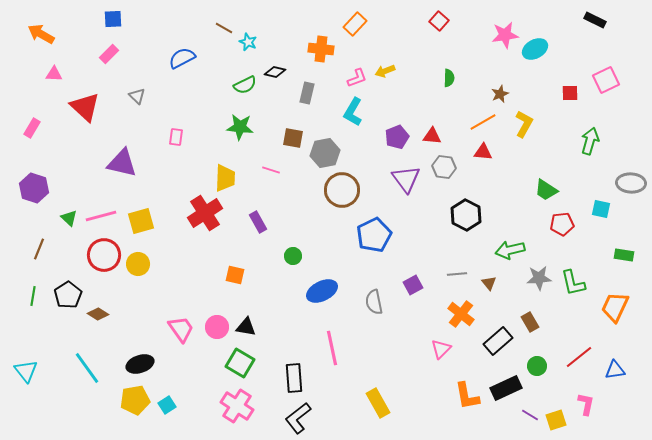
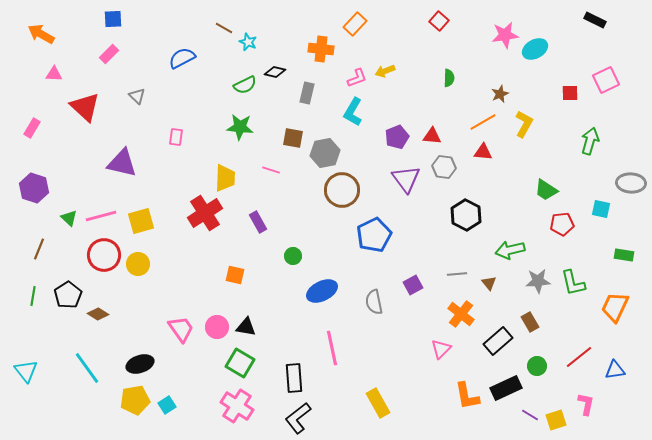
gray star at (539, 278): moved 1 px left, 3 px down
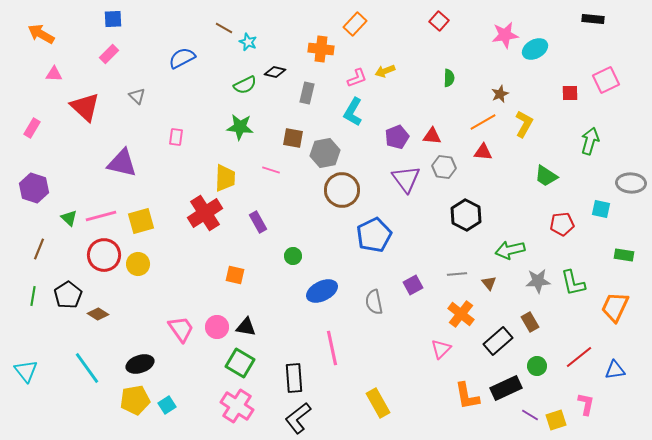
black rectangle at (595, 20): moved 2 px left, 1 px up; rotated 20 degrees counterclockwise
green trapezoid at (546, 190): moved 14 px up
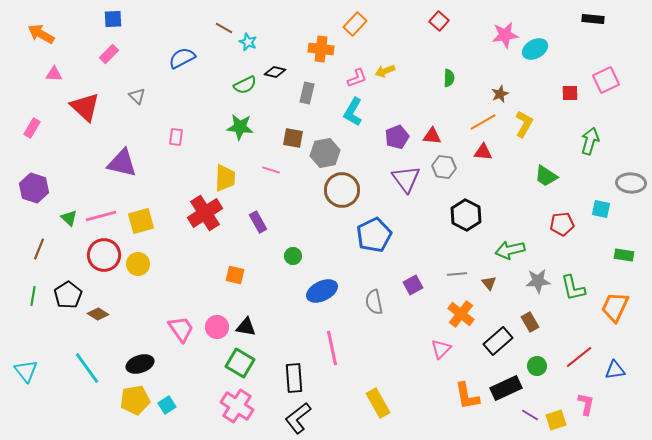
green L-shape at (573, 283): moved 5 px down
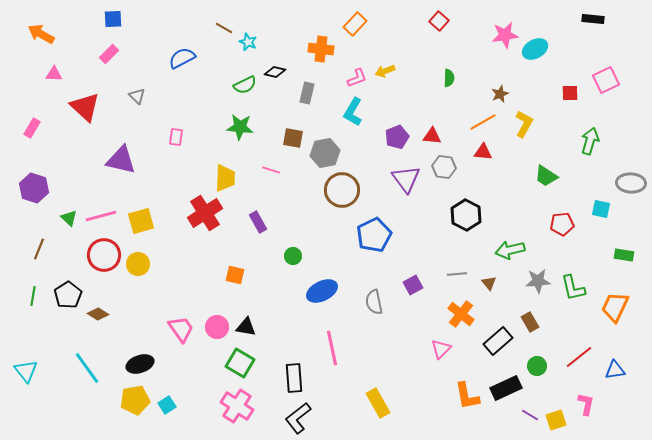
purple triangle at (122, 163): moved 1 px left, 3 px up
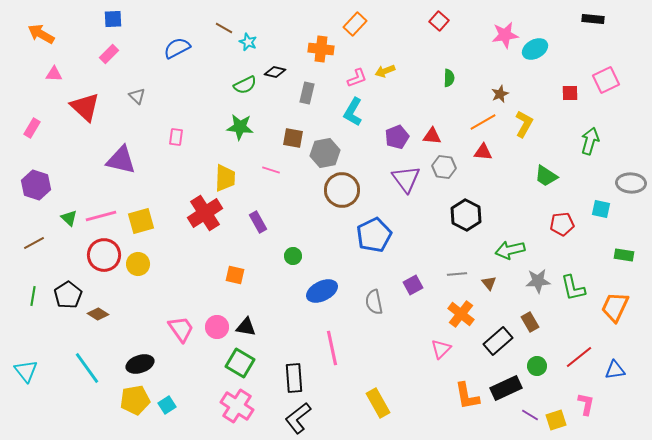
blue semicircle at (182, 58): moved 5 px left, 10 px up
purple hexagon at (34, 188): moved 2 px right, 3 px up
brown line at (39, 249): moved 5 px left, 6 px up; rotated 40 degrees clockwise
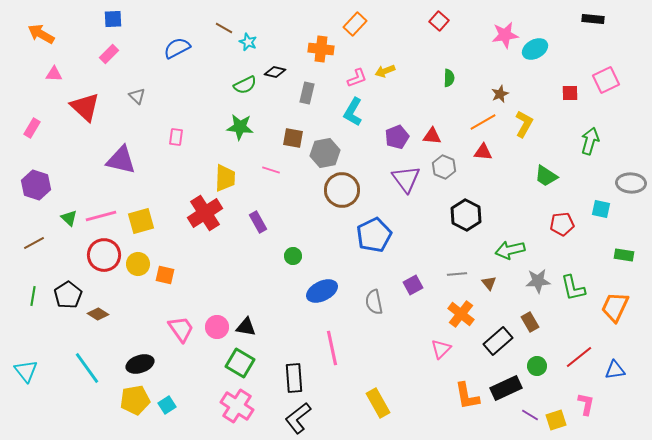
gray hexagon at (444, 167): rotated 15 degrees clockwise
orange square at (235, 275): moved 70 px left
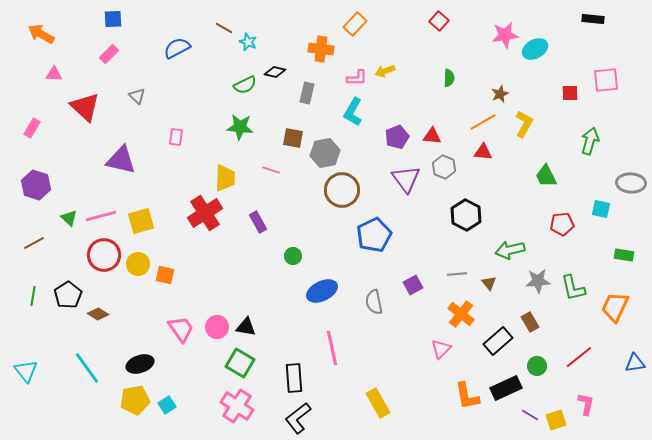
pink L-shape at (357, 78): rotated 20 degrees clockwise
pink square at (606, 80): rotated 20 degrees clockwise
green trapezoid at (546, 176): rotated 30 degrees clockwise
blue triangle at (615, 370): moved 20 px right, 7 px up
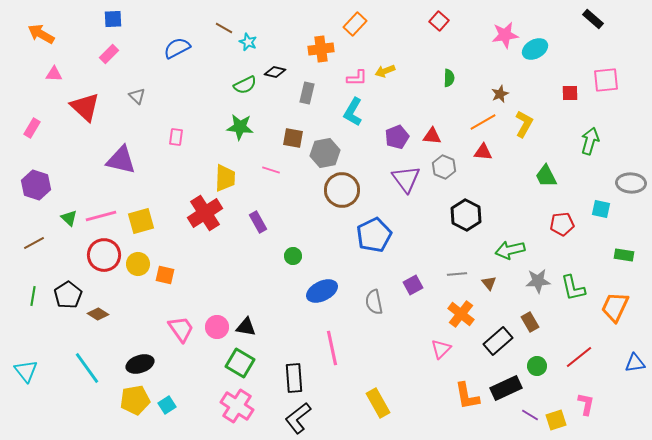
black rectangle at (593, 19): rotated 35 degrees clockwise
orange cross at (321, 49): rotated 15 degrees counterclockwise
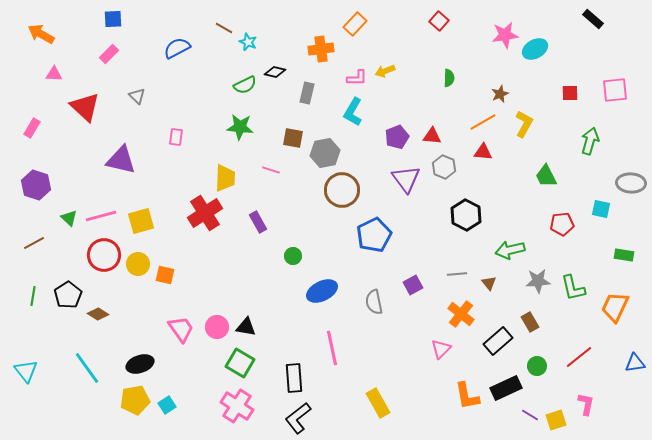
pink square at (606, 80): moved 9 px right, 10 px down
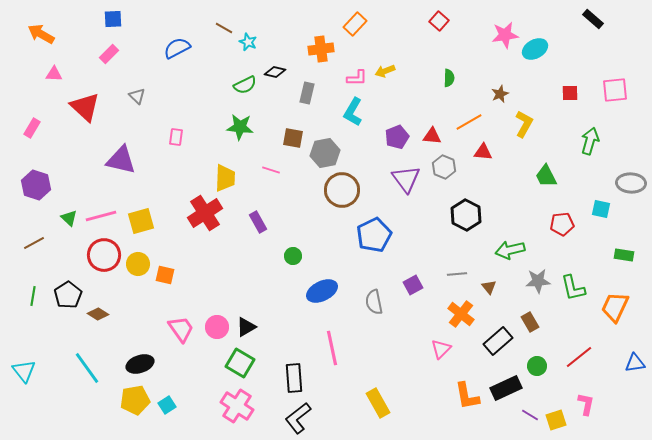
orange line at (483, 122): moved 14 px left
brown triangle at (489, 283): moved 4 px down
black triangle at (246, 327): rotated 40 degrees counterclockwise
cyan triangle at (26, 371): moved 2 px left
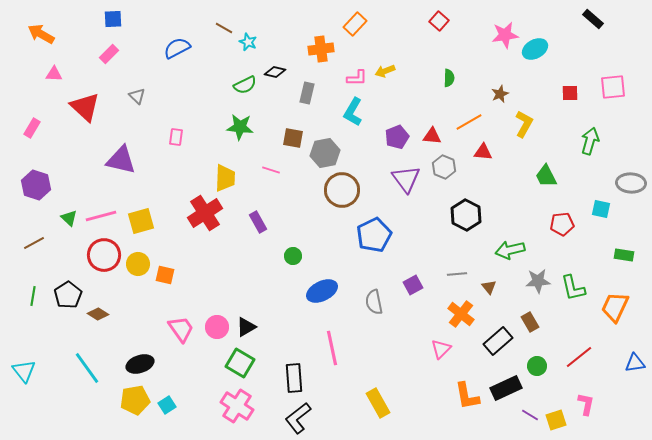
pink square at (615, 90): moved 2 px left, 3 px up
